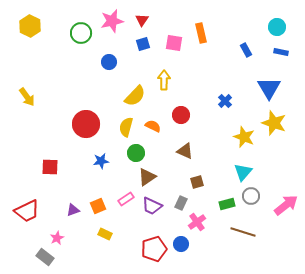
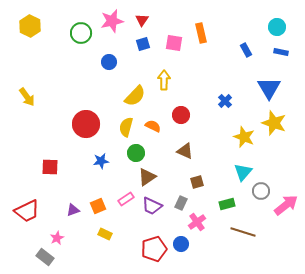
gray circle at (251, 196): moved 10 px right, 5 px up
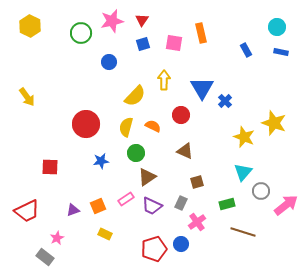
blue triangle at (269, 88): moved 67 px left
